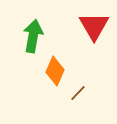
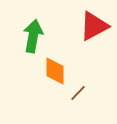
red triangle: rotated 32 degrees clockwise
orange diamond: rotated 24 degrees counterclockwise
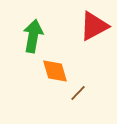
orange diamond: rotated 16 degrees counterclockwise
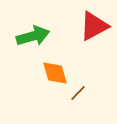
green arrow: rotated 64 degrees clockwise
orange diamond: moved 2 px down
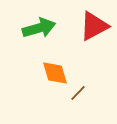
green arrow: moved 6 px right, 8 px up
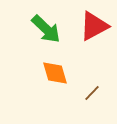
green arrow: moved 7 px right, 1 px down; rotated 60 degrees clockwise
brown line: moved 14 px right
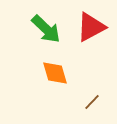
red triangle: moved 3 px left, 1 px down
brown line: moved 9 px down
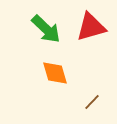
red triangle: rotated 12 degrees clockwise
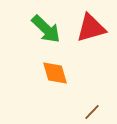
red triangle: moved 1 px down
brown line: moved 10 px down
